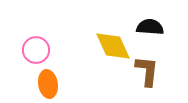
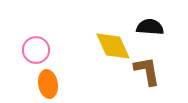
brown L-shape: rotated 16 degrees counterclockwise
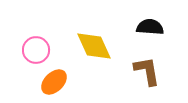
yellow diamond: moved 19 px left
orange ellipse: moved 6 px right, 2 px up; rotated 56 degrees clockwise
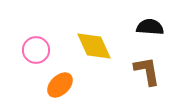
orange ellipse: moved 6 px right, 3 px down
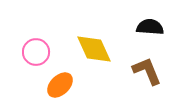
yellow diamond: moved 3 px down
pink circle: moved 2 px down
brown L-shape: rotated 12 degrees counterclockwise
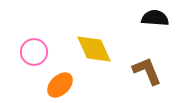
black semicircle: moved 5 px right, 9 px up
pink circle: moved 2 px left
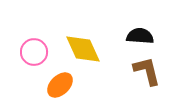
black semicircle: moved 15 px left, 18 px down
yellow diamond: moved 11 px left
brown L-shape: rotated 8 degrees clockwise
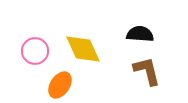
black semicircle: moved 2 px up
pink circle: moved 1 px right, 1 px up
orange ellipse: rotated 12 degrees counterclockwise
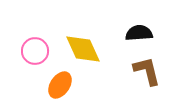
black semicircle: moved 1 px left, 1 px up; rotated 8 degrees counterclockwise
